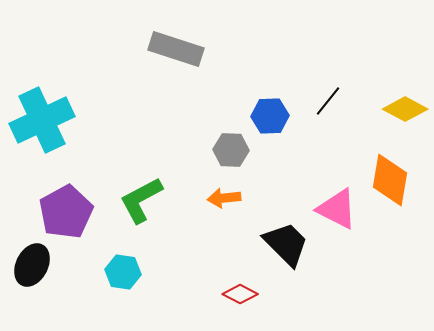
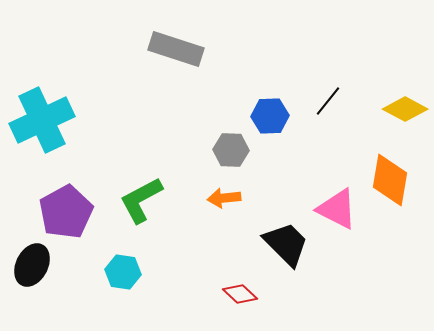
red diamond: rotated 16 degrees clockwise
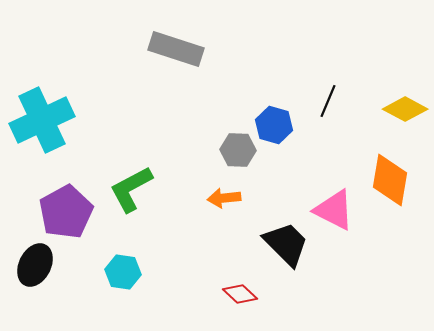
black line: rotated 16 degrees counterclockwise
blue hexagon: moved 4 px right, 9 px down; rotated 18 degrees clockwise
gray hexagon: moved 7 px right
green L-shape: moved 10 px left, 11 px up
pink triangle: moved 3 px left, 1 px down
black ellipse: moved 3 px right
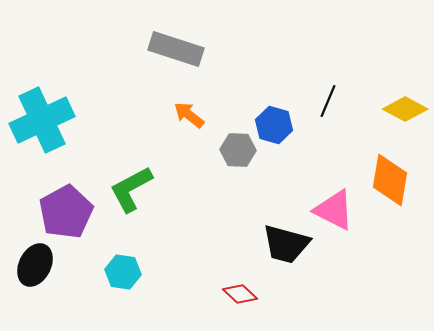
orange arrow: moved 35 px left, 83 px up; rotated 44 degrees clockwise
black trapezoid: rotated 150 degrees clockwise
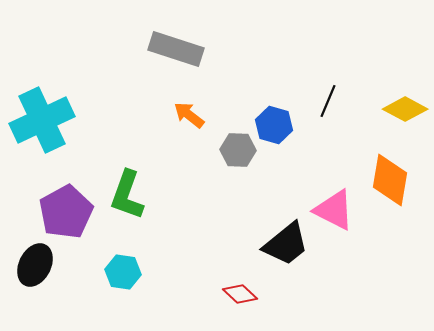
green L-shape: moved 4 px left, 6 px down; rotated 42 degrees counterclockwise
black trapezoid: rotated 54 degrees counterclockwise
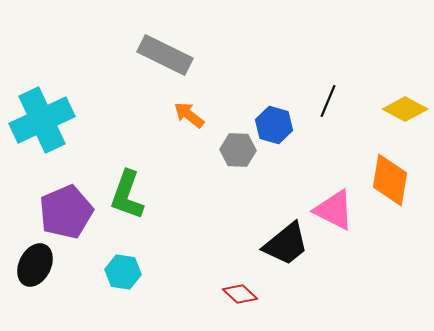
gray rectangle: moved 11 px left, 6 px down; rotated 8 degrees clockwise
purple pentagon: rotated 6 degrees clockwise
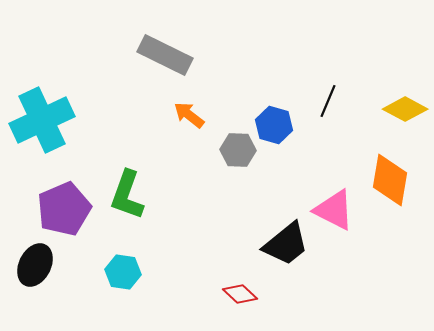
purple pentagon: moved 2 px left, 3 px up
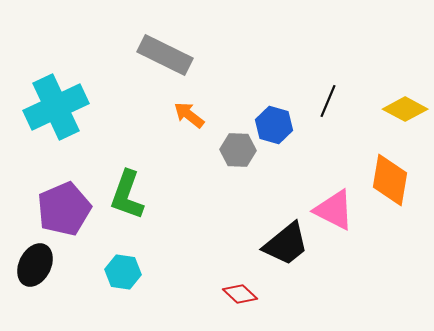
cyan cross: moved 14 px right, 13 px up
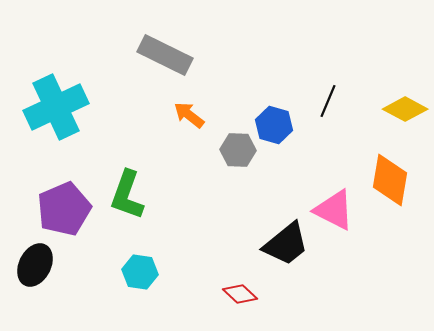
cyan hexagon: moved 17 px right
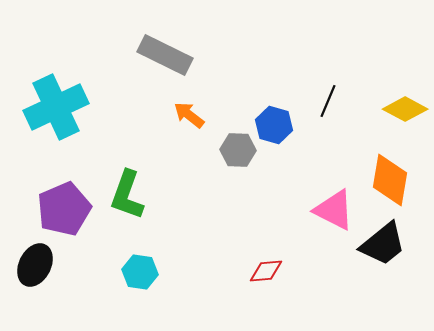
black trapezoid: moved 97 px right
red diamond: moved 26 px right, 23 px up; rotated 48 degrees counterclockwise
